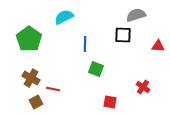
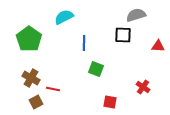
blue line: moved 1 px left, 1 px up
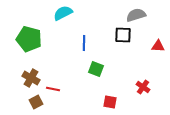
cyan semicircle: moved 1 px left, 4 px up
green pentagon: rotated 20 degrees counterclockwise
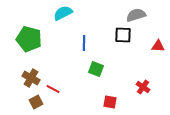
red line: rotated 16 degrees clockwise
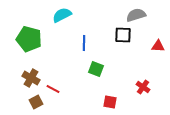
cyan semicircle: moved 1 px left, 2 px down
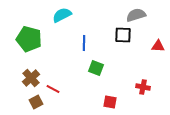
green square: moved 1 px up
brown cross: rotated 18 degrees clockwise
red cross: rotated 24 degrees counterclockwise
